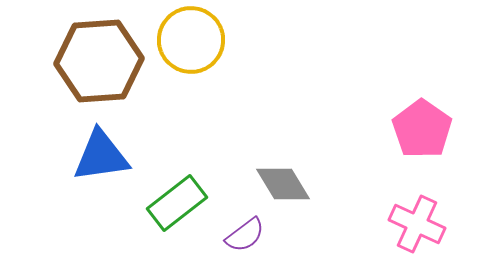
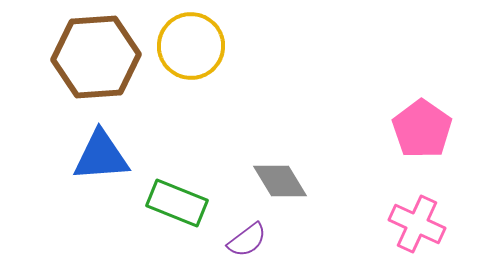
yellow circle: moved 6 px down
brown hexagon: moved 3 px left, 4 px up
blue triangle: rotated 4 degrees clockwise
gray diamond: moved 3 px left, 3 px up
green rectangle: rotated 60 degrees clockwise
purple semicircle: moved 2 px right, 5 px down
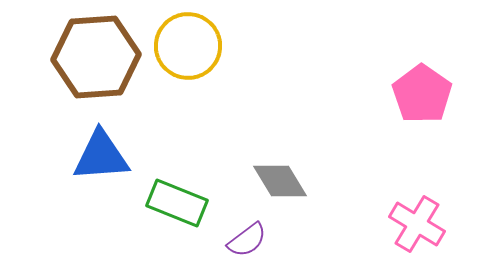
yellow circle: moved 3 px left
pink pentagon: moved 35 px up
pink cross: rotated 6 degrees clockwise
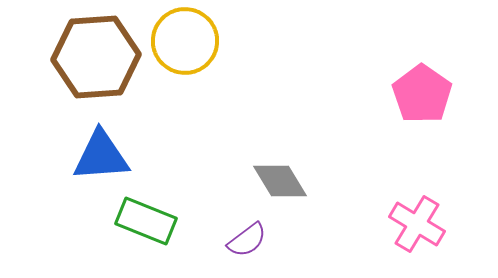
yellow circle: moved 3 px left, 5 px up
green rectangle: moved 31 px left, 18 px down
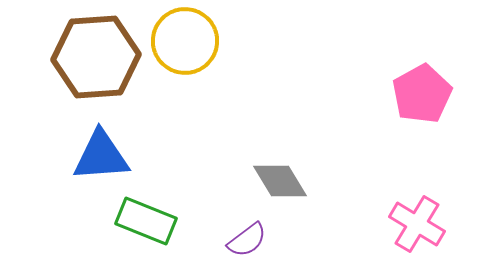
pink pentagon: rotated 8 degrees clockwise
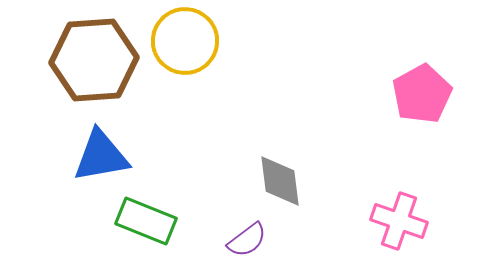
brown hexagon: moved 2 px left, 3 px down
blue triangle: rotated 6 degrees counterclockwise
gray diamond: rotated 24 degrees clockwise
pink cross: moved 18 px left, 3 px up; rotated 12 degrees counterclockwise
